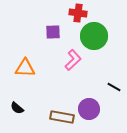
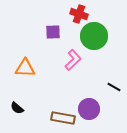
red cross: moved 1 px right, 1 px down; rotated 12 degrees clockwise
brown rectangle: moved 1 px right, 1 px down
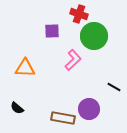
purple square: moved 1 px left, 1 px up
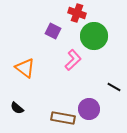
red cross: moved 2 px left, 1 px up
purple square: moved 1 px right; rotated 28 degrees clockwise
orange triangle: rotated 35 degrees clockwise
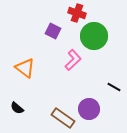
brown rectangle: rotated 25 degrees clockwise
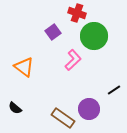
purple square: moved 1 px down; rotated 28 degrees clockwise
orange triangle: moved 1 px left, 1 px up
black line: moved 3 px down; rotated 64 degrees counterclockwise
black semicircle: moved 2 px left
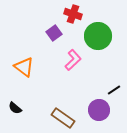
red cross: moved 4 px left, 1 px down
purple square: moved 1 px right, 1 px down
green circle: moved 4 px right
purple circle: moved 10 px right, 1 px down
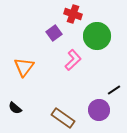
green circle: moved 1 px left
orange triangle: rotated 30 degrees clockwise
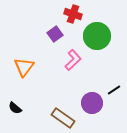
purple square: moved 1 px right, 1 px down
purple circle: moved 7 px left, 7 px up
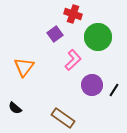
green circle: moved 1 px right, 1 px down
black line: rotated 24 degrees counterclockwise
purple circle: moved 18 px up
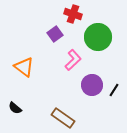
orange triangle: rotated 30 degrees counterclockwise
